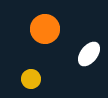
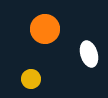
white ellipse: rotated 55 degrees counterclockwise
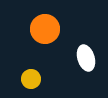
white ellipse: moved 3 px left, 4 px down
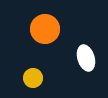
yellow circle: moved 2 px right, 1 px up
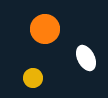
white ellipse: rotated 10 degrees counterclockwise
